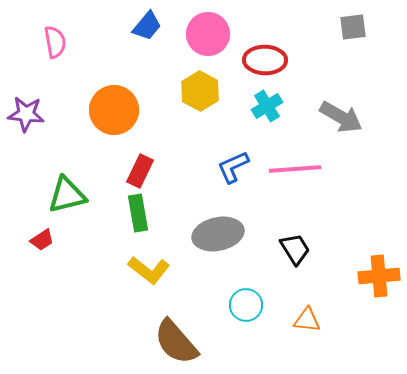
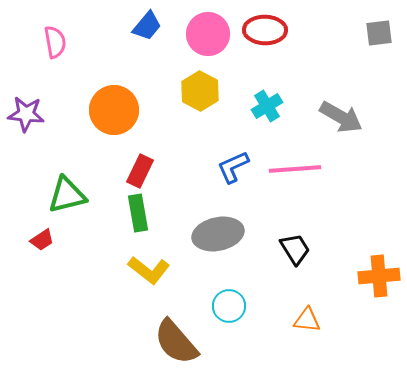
gray square: moved 26 px right, 6 px down
red ellipse: moved 30 px up
cyan circle: moved 17 px left, 1 px down
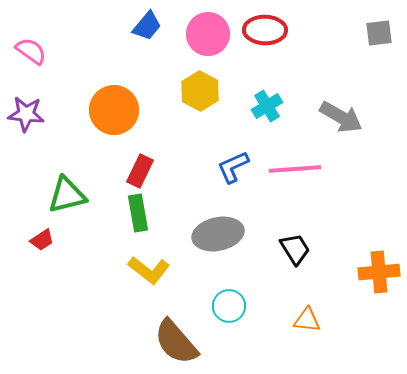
pink semicircle: moved 24 px left, 9 px down; rotated 44 degrees counterclockwise
orange cross: moved 4 px up
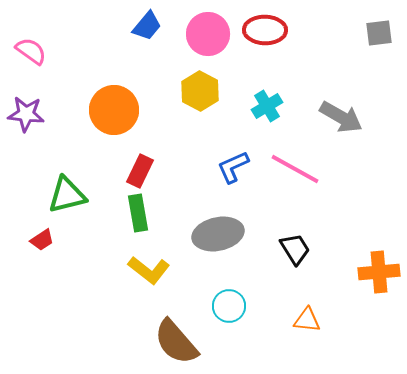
pink line: rotated 33 degrees clockwise
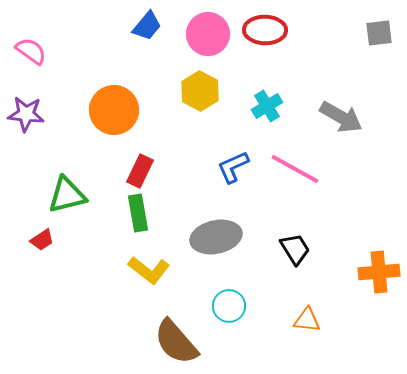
gray ellipse: moved 2 px left, 3 px down
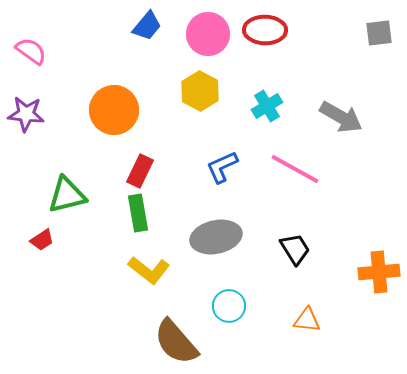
blue L-shape: moved 11 px left
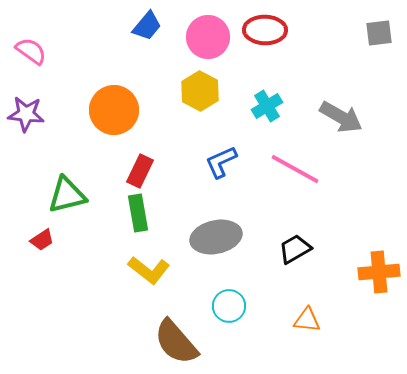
pink circle: moved 3 px down
blue L-shape: moved 1 px left, 5 px up
black trapezoid: rotated 88 degrees counterclockwise
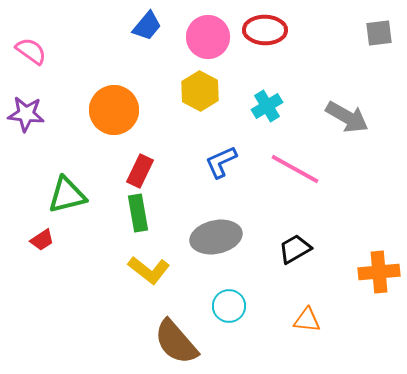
gray arrow: moved 6 px right
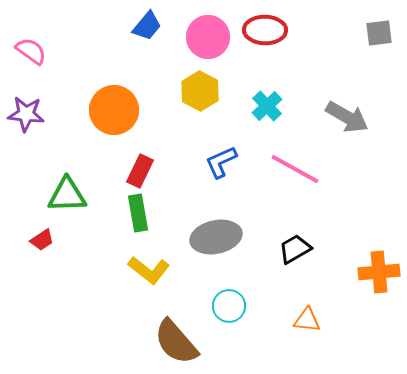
cyan cross: rotated 12 degrees counterclockwise
green triangle: rotated 12 degrees clockwise
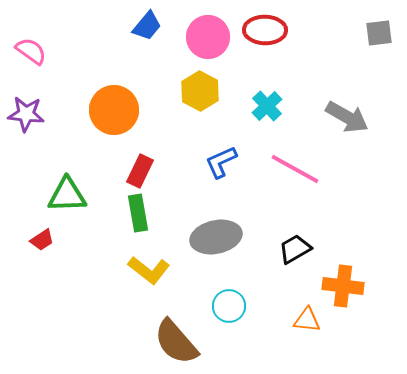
orange cross: moved 36 px left, 14 px down; rotated 12 degrees clockwise
